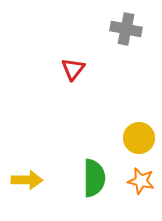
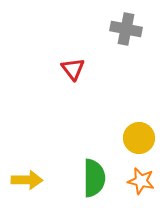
red triangle: rotated 15 degrees counterclockwise
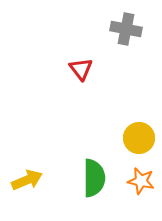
red triangle: moved 8 px right
yellow arrow: rotated 24 degrees counterclockwise
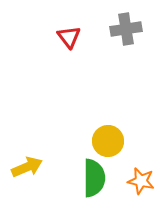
gray cross: rotated 20 degrees counterclockwise
red triangle: moved 12 px left, 32 px up
yellow circle: moved 31 px left, 3 px down
yellow arrow: moved 13 px up
